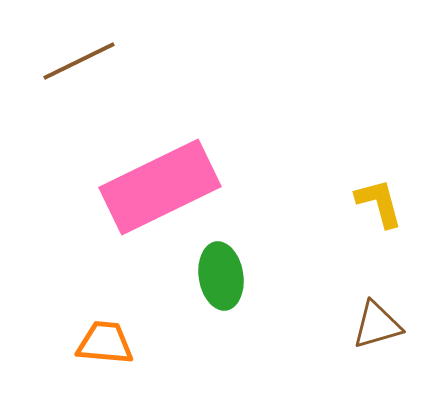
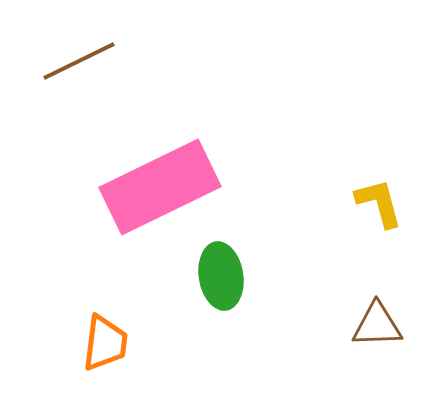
brown triangle: rotated 14 degrees clockwise
orange trapezoid: rotated 92 degrees clockwise
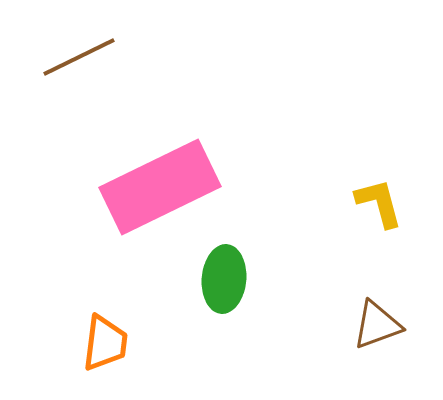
brown line: moved 4 px up
green ellipse: moved 3 px right, 3 px down; rotated 14 degrees clockwise
brown triangle: rotated 18 degrees counterclockwise
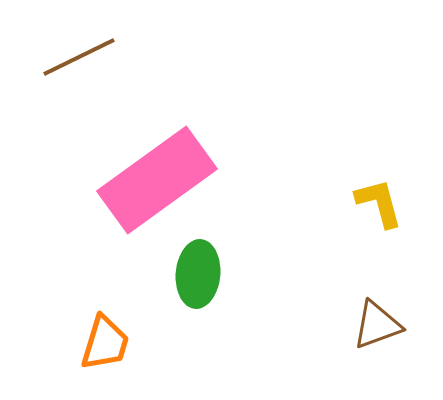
pink rectangle: moved 3 px left, 7 px up; rotated 10 degrees counterclockwise
green ellipse: moved 26 px left, 5 px up
orange trapezoid: rotated 10 degrees clockwise
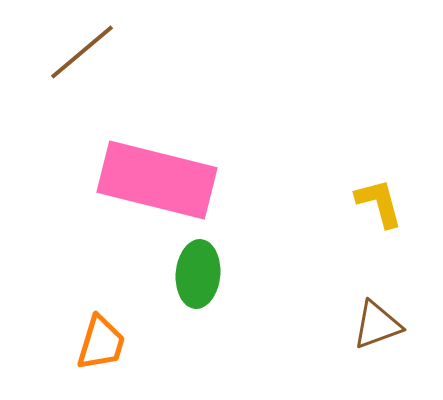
brown line: moved 3 px right, 5 px up; rotated 14 degrees counterclockwise
pink rectangle: rotated 50 degrees clockwise
orange trapezoid: moved 4 px left
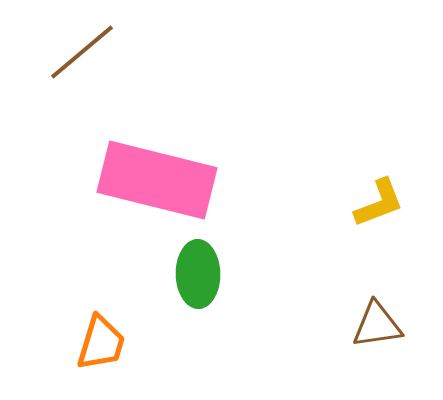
yellow L-shape: rotated 84 degrees clockwise
green ellipse: rotated 6 degrees counterclockwise
brown triangle: rotated 12 degrees clockwise
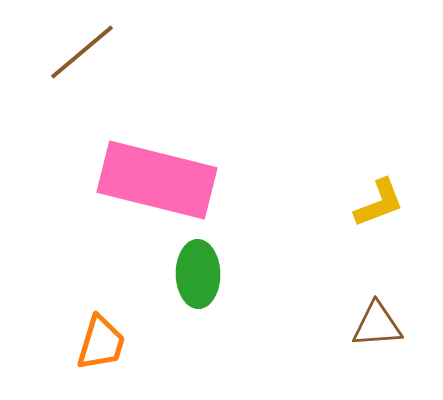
brown triangle: rotated 4 degrees clockwise
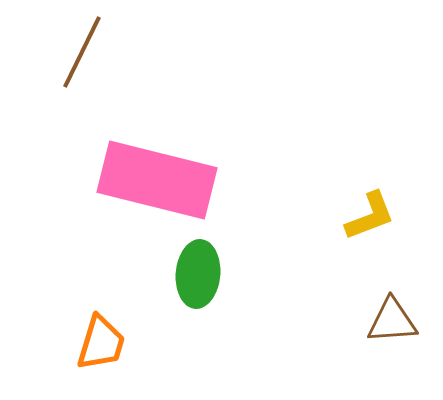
brown line: rotated 24 degrees counterclockwise
yellow L-shape: moved 9 px left, 13 px down
green ellipse: rotated 6 degrees clockwise
brown triangle: moved 15 px right, 4 px up
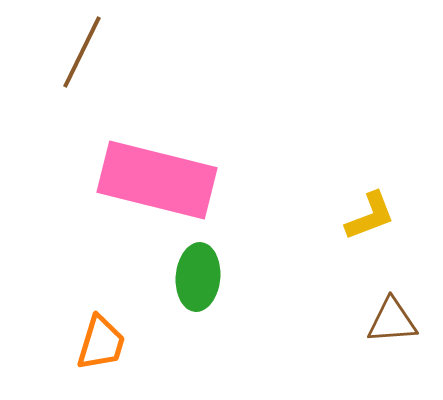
green ellipse: moved 3 px down
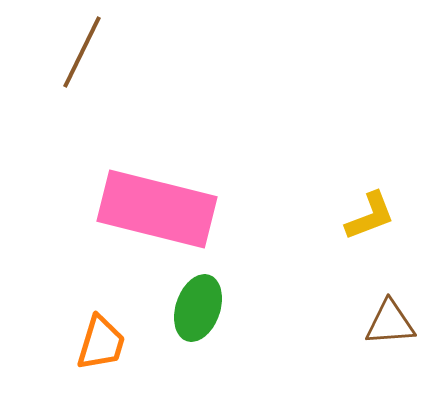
pink rectangle: moved 29 px down
green ellipse: moved 31 px down; rotated 14 degrees clockwise
brown triangle: moved 2 px left, 2 px down
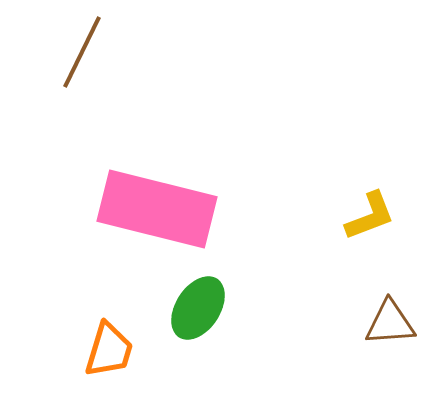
green ellipse: rotated 14 degrees clockwise
orange trapezoid: moved 8 px right, 7 px down
